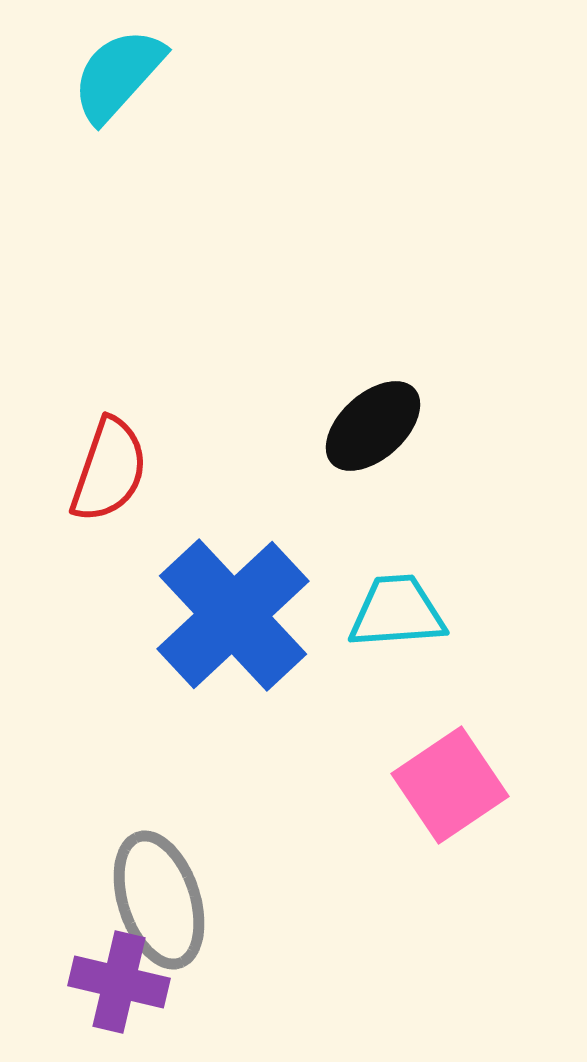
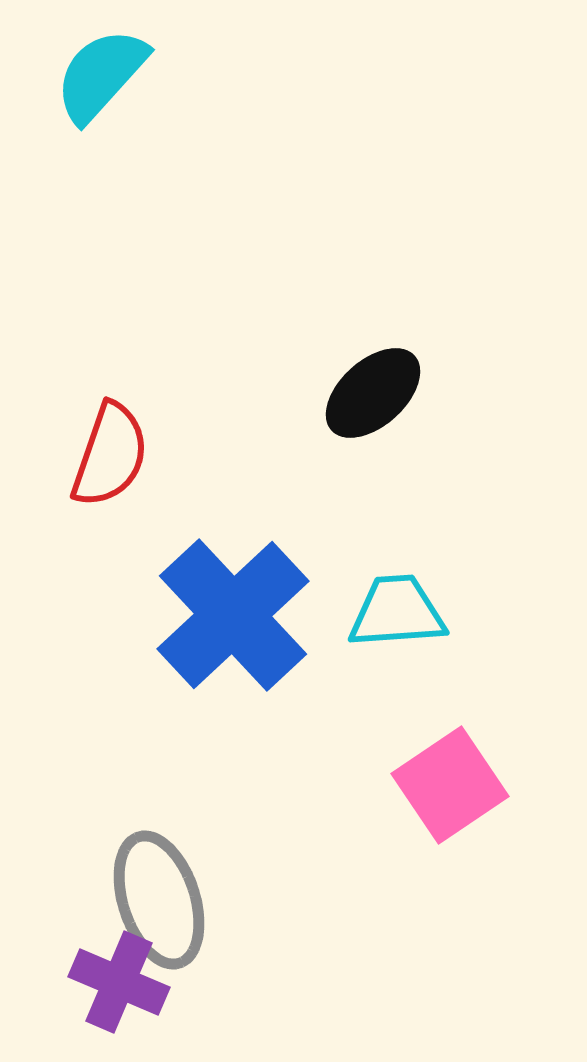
cyan semicircle: moved 17 px left
black ellipse: moved 33 px up
red semicircle: moved 1 px right, 15 px up
purple cross: rotated 10 degrees clockwise
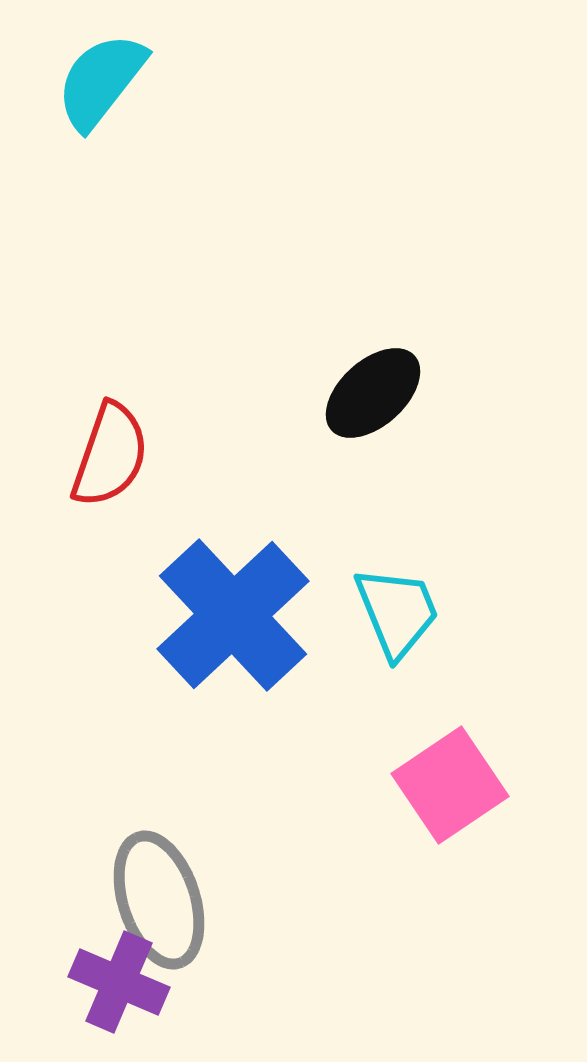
cyan semicircle: moved 6 px down; rotated 4 degrees counterclockwise
cyan trapezoid: rotated 72 degrees clockwise
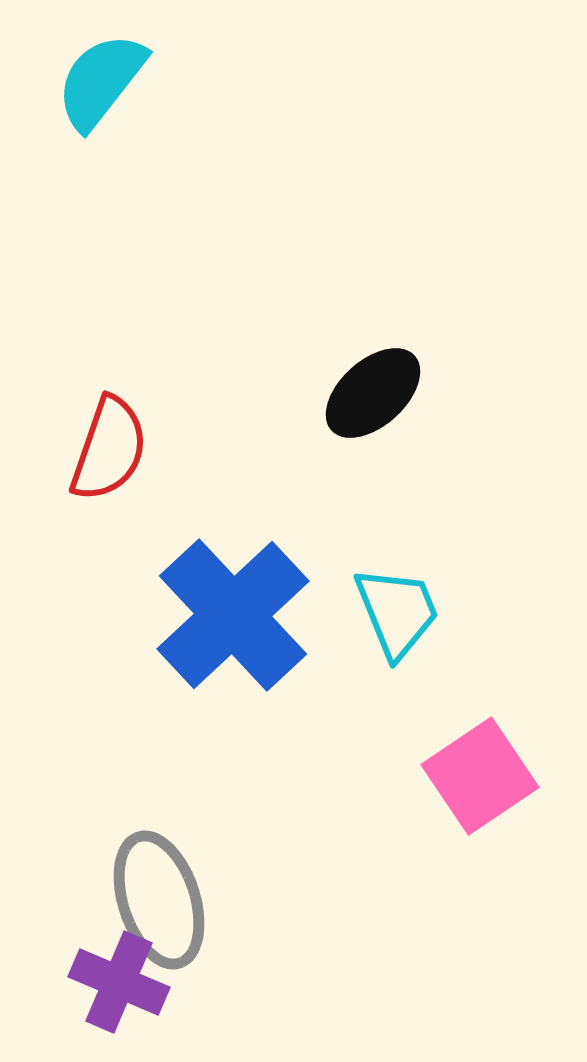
red semicircle: moved 1 px left, 6 px up
pink square: moved 30 px right, 9 px up
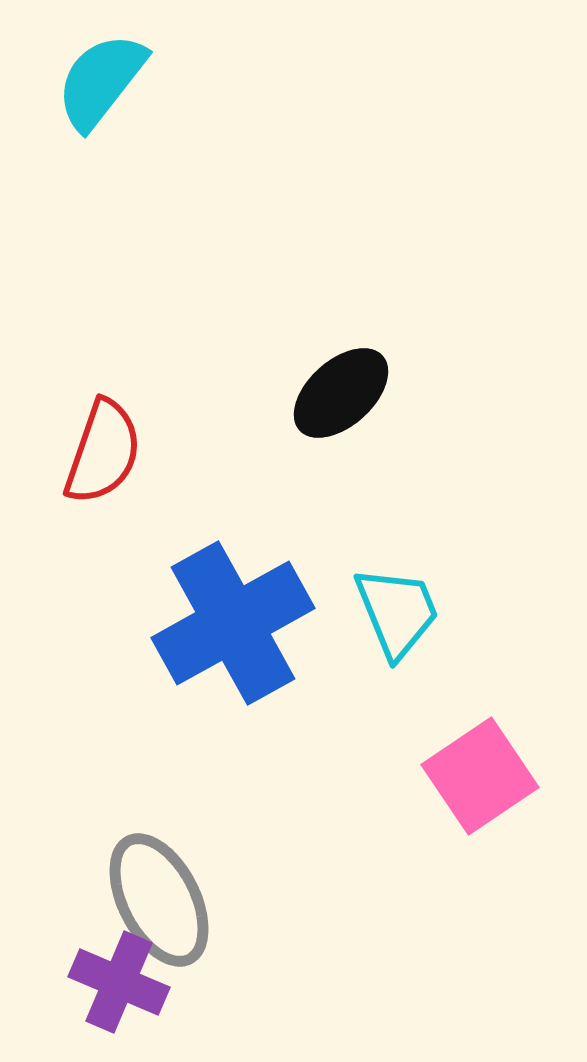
black ellipse: moved 32 px left
red semicircle: moved 6 px left, 3 px down
blue cross: moved 8 px down; rotated 14 degrees clockwise
gray ellipse: rotated 9 degrees counterclockwise
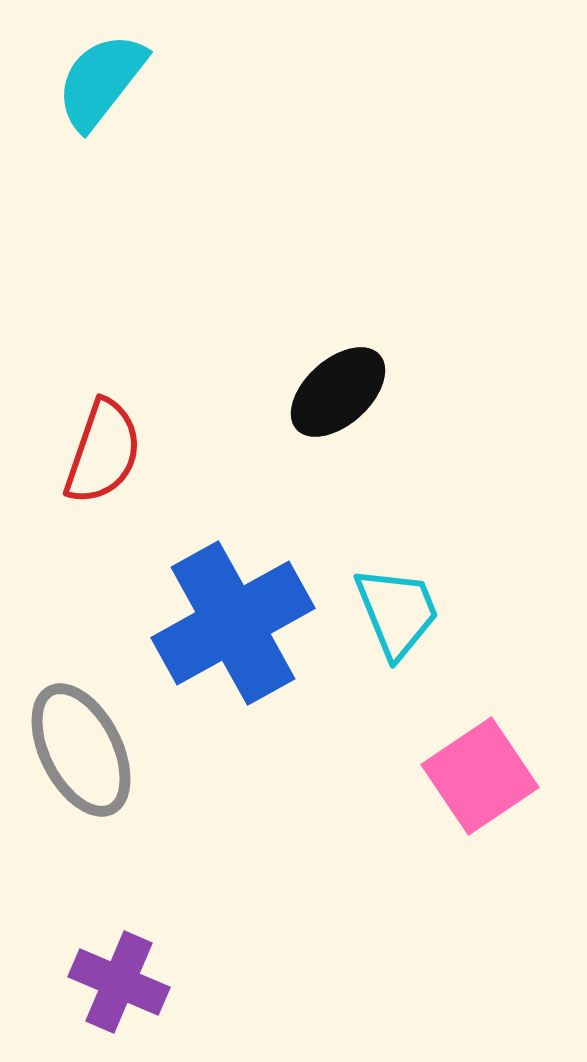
black ellipse: moved 3 px left, 1 px up
gray ellipse: moved 78 px left, 150 px up
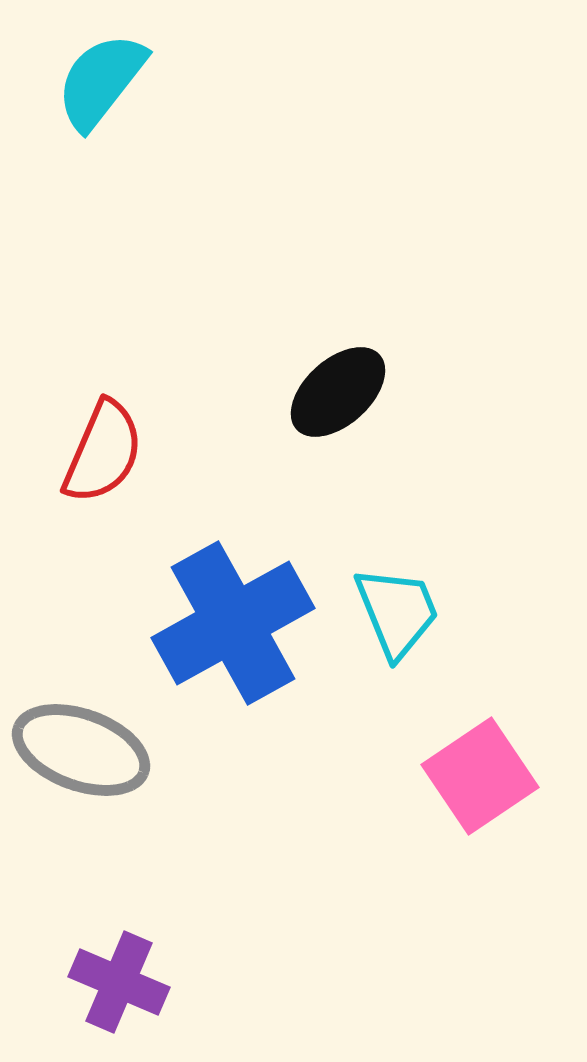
red semicircle: rotated 4 degrees clockwise
gray ellipse: rotated 43 degrees counterclockwise
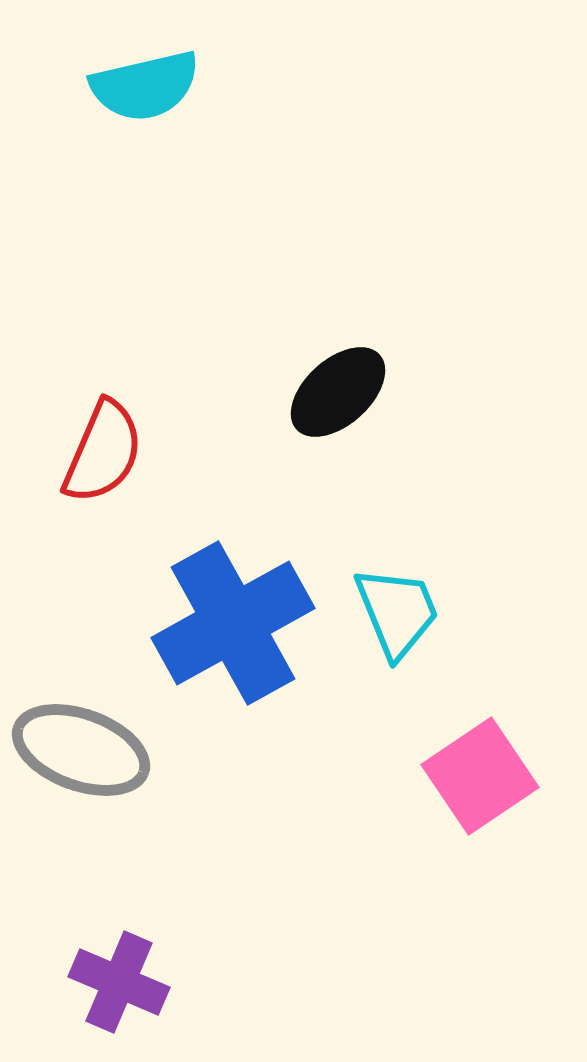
cyan semicircle: moved 44 px right, 5 px down; rotated 141 degrees counterclockwise
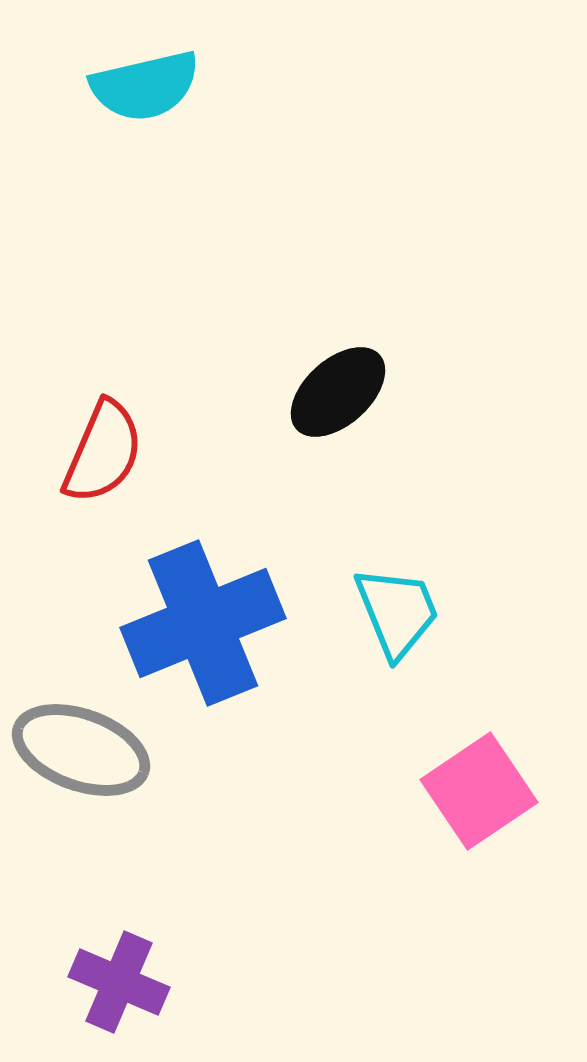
blue cross: moved 30 px left; rotated 7 degrees clockwise
pink square: moved 1 px left, 15 px down
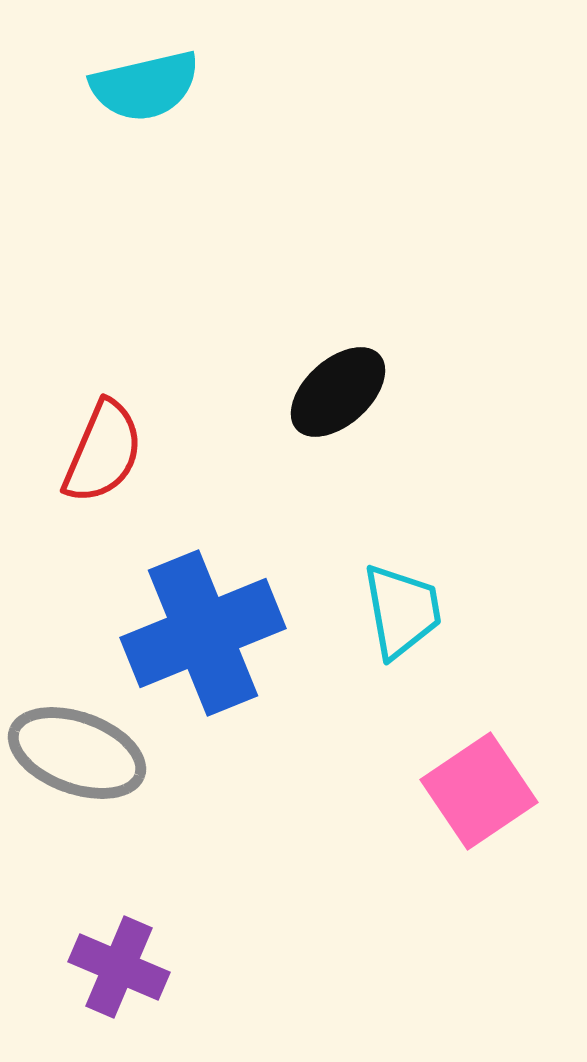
cyan trapezoid: moved 5 px right, 1 px up; rotated 12 degrees clockwise
blue cross: moved 10 px down
gray ellipse: moved 4 px left, 3 px down
purple cross: moved 15 px up
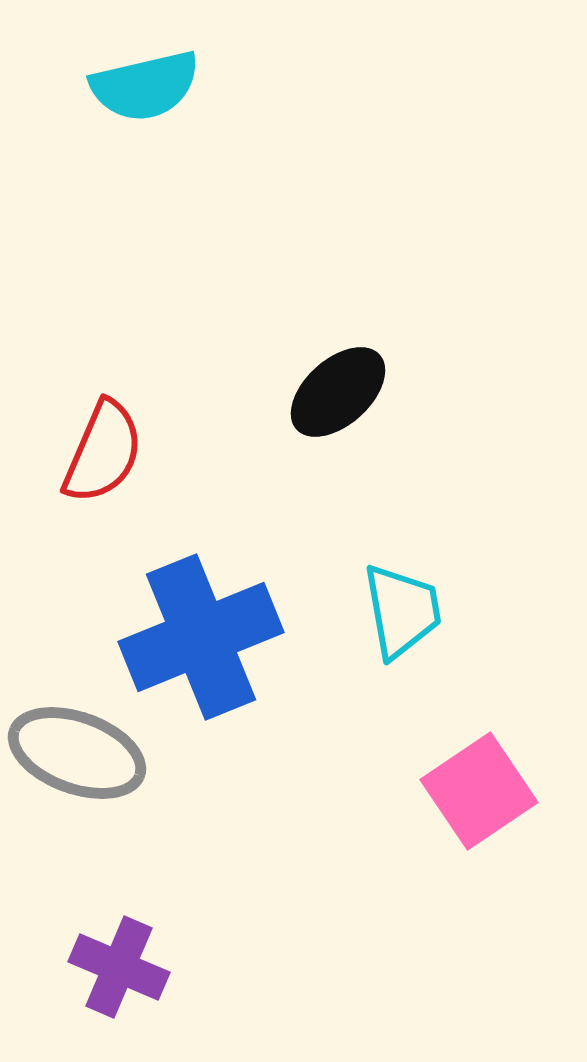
blue cross: moved 2 px left, 4 px down
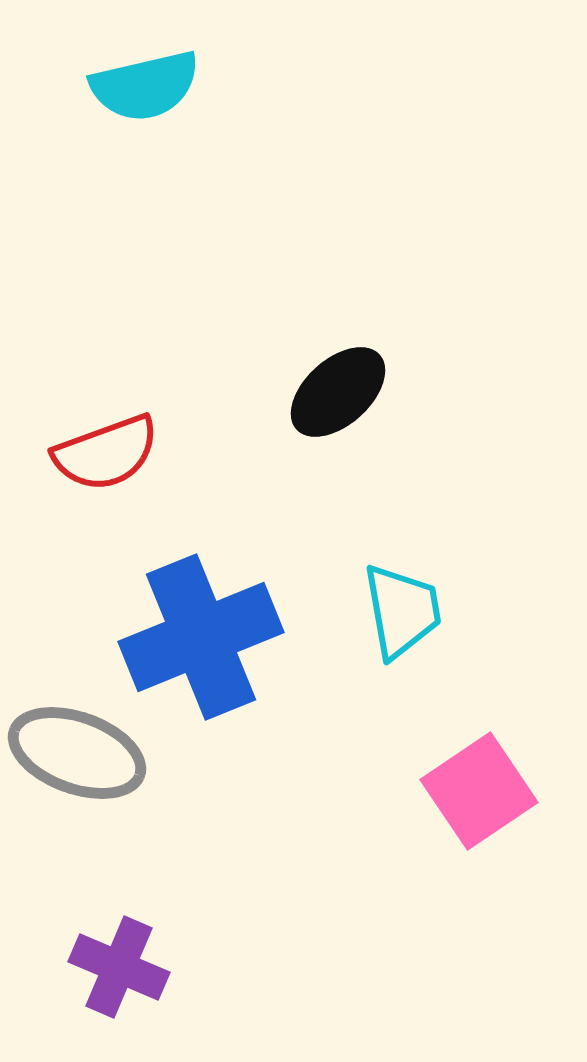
red semicircle: moved 3 px right, 1 px down; rotated 47 degrees clockwise
